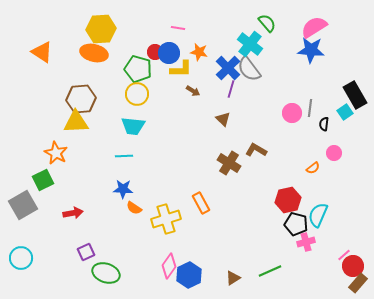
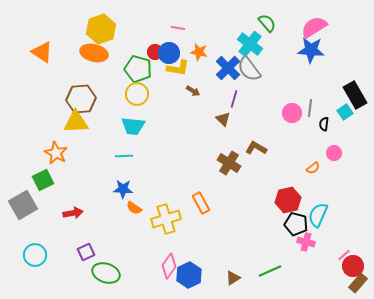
yellow hexagon at (101, 29): rotated 16 degrees counterclockwise
yellow L-shape at (181, 69): moved 3 px left, 1 px up; rotated 10 degrees clockwise
purple line at (231, 89): moved 3 px right, 10 px down
brown L-shape at (256, 150): moved 2 px up
pink cross at (306, 242): rotated 30 degrees clockwise
cyan circle at (21, 258): moved 14 px right, 3 px up
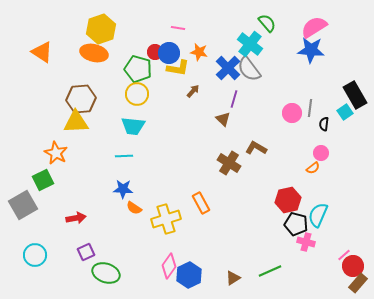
brown arrow at (193, 91): rotated 80 degrees counterclockwise
pink circle at (334, 153): moved 13 px left
red arrow at (73, 213): moved 3 px right, 5 px down
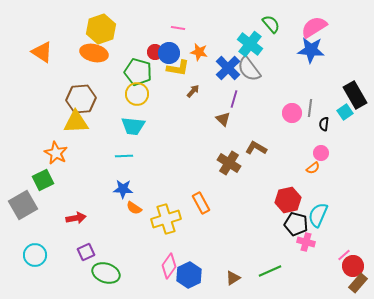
green semicircle at (267, 23): moved 4 px right, 1 px down
green pentagon at (138, 69): moved 3 px down
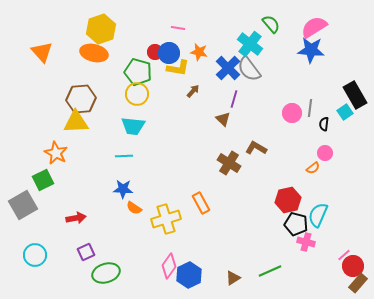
orange triangle at (42, 52): rotated 15 degrees clockwise
pink circle at (321, 153): moved 4 px right
green ellipse at (106, 273): rotated 36 degrees counterclockwise
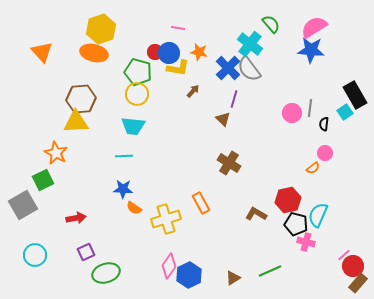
brown L-shape at (256, 148): moved 66 px down
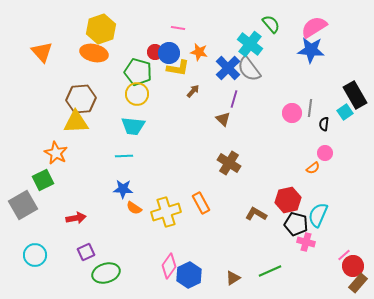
yellow cross at (166, 219): moved 7 px up
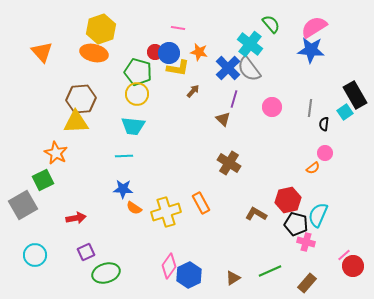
pink circle at (292, 113): moved 20 px left, 6 px up
brown rectangle at (358, 283): moved 51 px left
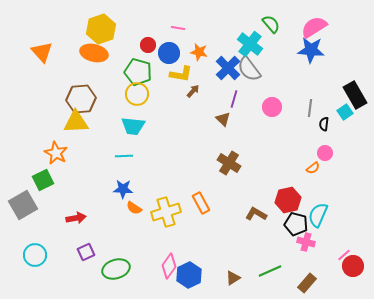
red circle at (155, 52): moved 7 px left, 7 px up
yellow L-shape at (178, 68): moved 3 px right, 6 px down
green ellipse at (106, 273): moved 10 px right, 4 px up
